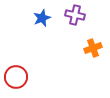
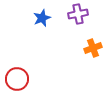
purple cross: moved 3 px right, 1 px up; rotated 24 degrees counterclockwise
red circle: moved 1 px right, 2 px down
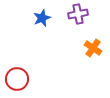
orange cross: rotated 36 degrees counterclockwise
